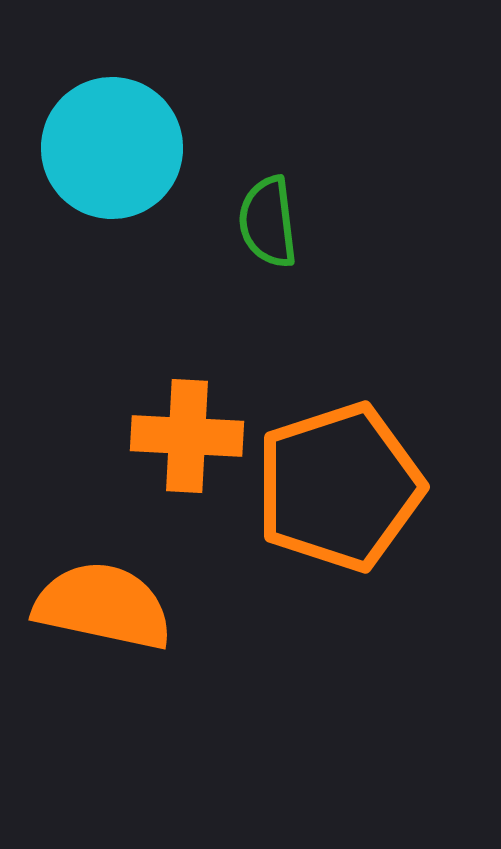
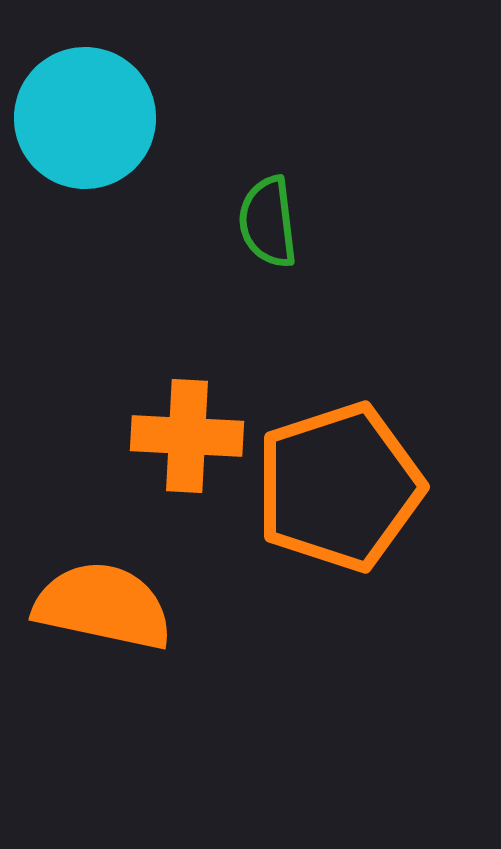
cyan circle: moved 27 px left, 30 px up
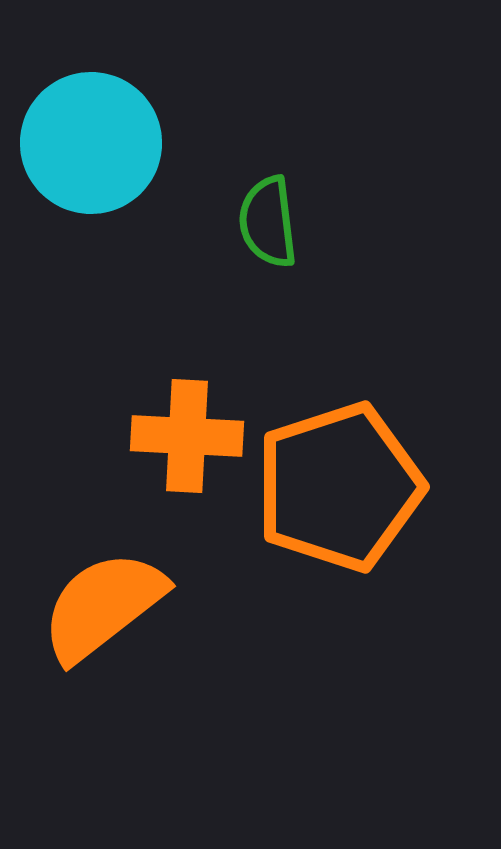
cyan circle: moved 6 px right, 25 px down
orange semicircle: rotated 50 degrees counterclockwise
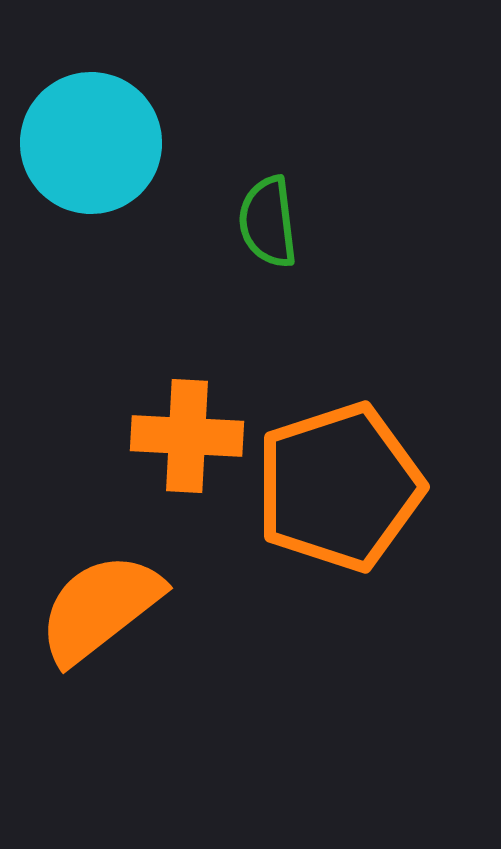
orange semicircle: moved 3 px left, 2 px down
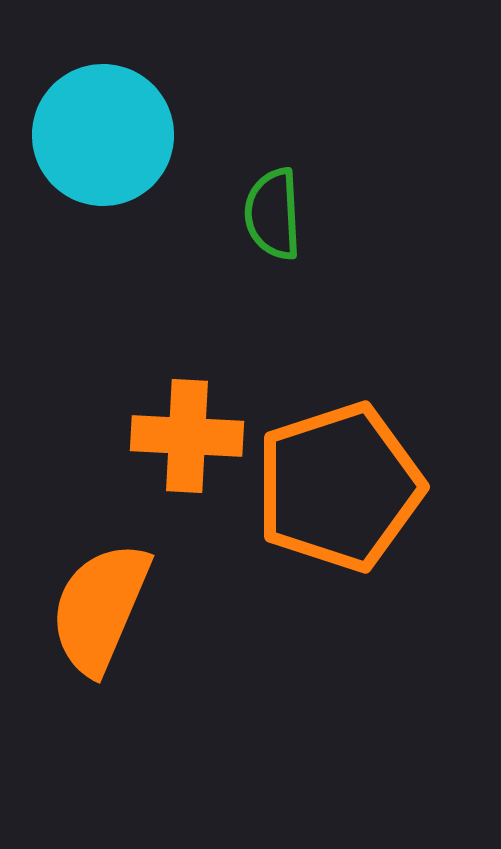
cyan circle: moved 12 px right, 8 px up
green semicircle: moved 5 px right, 8 px up; rotated 4 degrees clockwise
orange semicircle: rotated 29 degrees counterclockwise
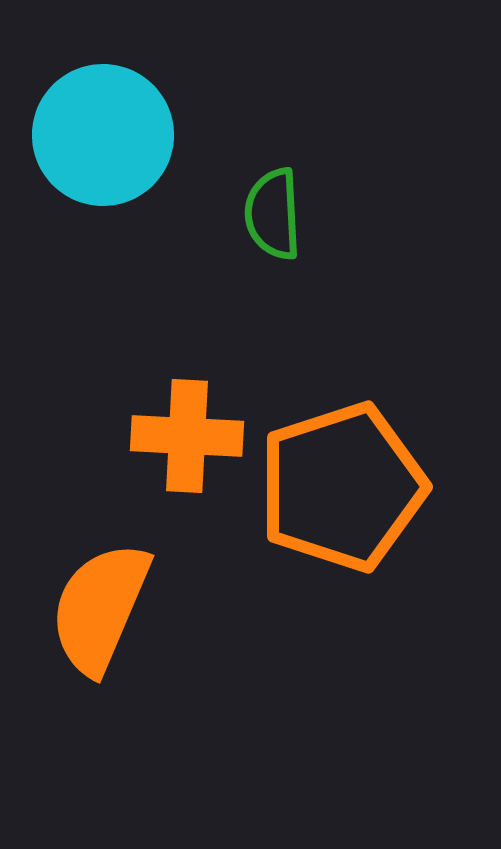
orange pentagon: moved 3 px right
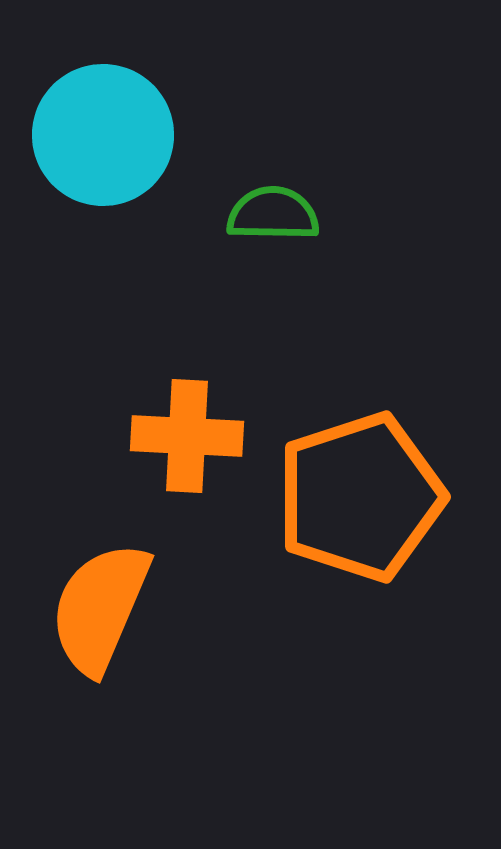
green semicircle: rotated 94 degrees clockwise
orange pentagon: moved 18 px right, 10 px down
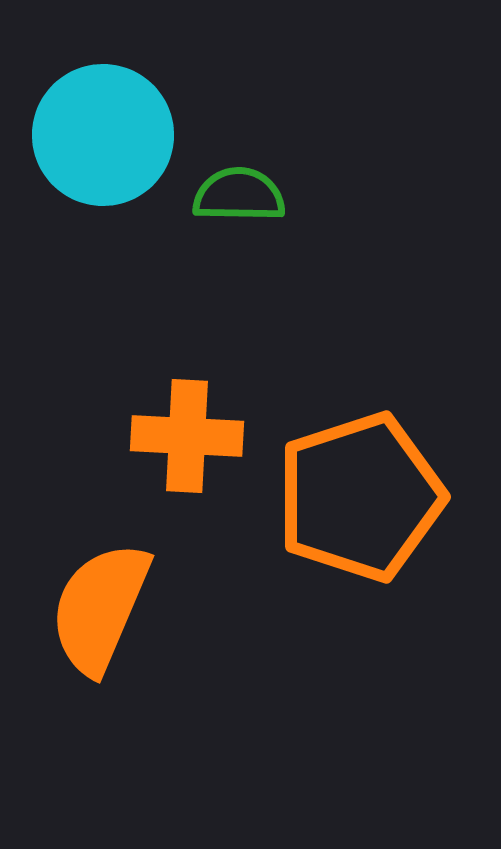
green semicircle: moved 34 px left, 19 px up
